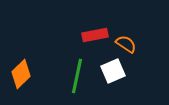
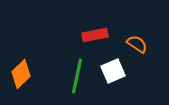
orange semicircle: moved 11 px right
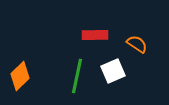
red rectangle: rotated 10 degrees clockwise
orange diamond: moved 1 px left, 2 px down
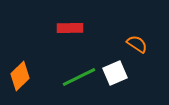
red rectangle: moved 25 px left, 7 px up
white square: moved 2 px right, 2 px down
green line: moved 2 px right, 1 px down; rotated 52 degrees clockwise
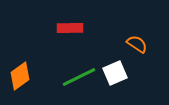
orange diamond: rotated 8 degrees clockwise
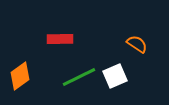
red rectangle: moved 10 px left, 11 px down
white square: moved 3 px down
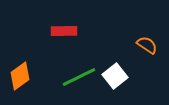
red rectangle: moved 4 px right, 8 px up
orange semicircle: moved 10 px right, 1 px down
white square: rotated 15 degrees counterclockwise
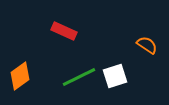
red rectangle: rotated 25 degrees clockwise
white square: rotated 20 degrees clockwise
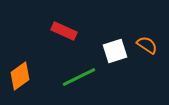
white square: moved 25 px up
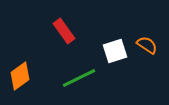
red rectangle: rotated 30 degrees clockwise
green line: moved 1 px down
